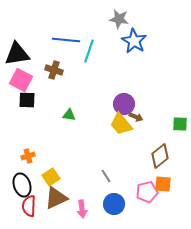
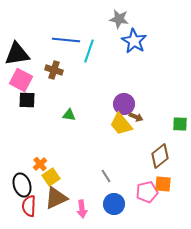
orange cross: moved 12 px right, 8 px down; rotated 24 degrees counterclockwise
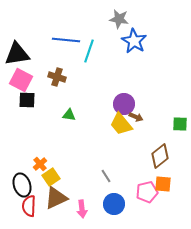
brown cross: moved 3 px right, 7 px down
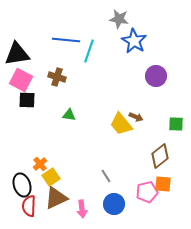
purple circle: moved 32 px right, 28 px up
green square: moved 4 px left
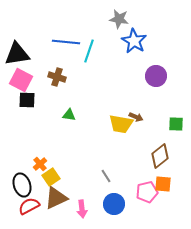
blue line: moved 2 px down
yellow trapezoid: rotated 40 degrees counterclockwise
red semicircle: rotated 60 degrees clockwise
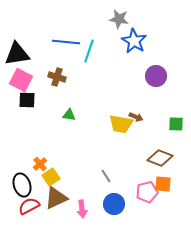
brown diamond: moved 2 px down; rotated 60 degrees clockwise
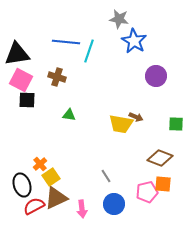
red semicircle: moved 5 px right
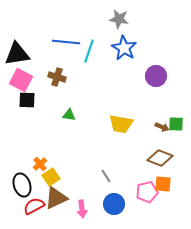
blue star: moved 10 px left, 7 px down
brown arrow: moved 26 px right, 10 px down
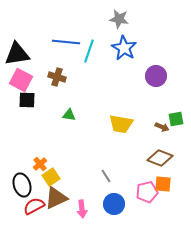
green square: moved 5 px up; rotated 14 degrees counterclockwise
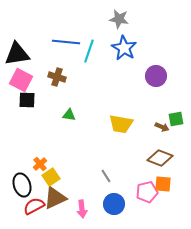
brown triangle: moved 1 px left
